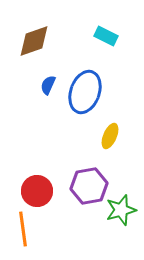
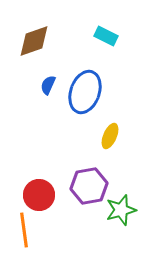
red circle: moved 2 px right, 4 px down
orange line: moved 1 px right, 1 px down
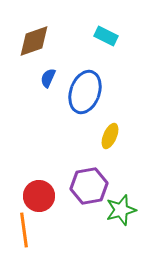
blue semicircle: moved 7 px up
red circle: moved 1 px down
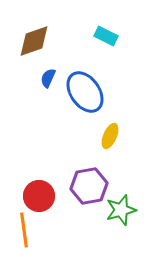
blue ellipse: rotated 54 degrees counterclockwise
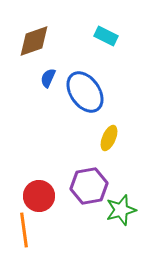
yellow ellipse: moved 1 px left, 2 px down
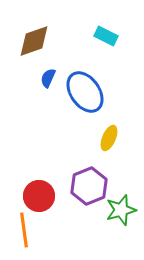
purple hexagon: rotated 12 degrees counterclockwise
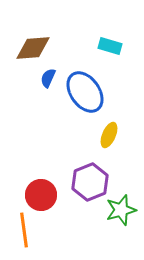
cyan rectangle: moved 4 px right, 10 px down; rotated 10 degrees counterclockwise
brown diamond: moved 1 px left, 7 px down; rotated 15 degrees clockwise
yellow ellipse: moved 3 px up
purple hexagon: moved 1 px right, 4 px up
red circle: moved 2 px right, 1 px up
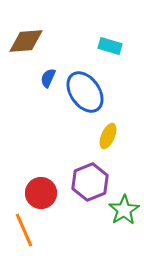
brown diamond: moved 7 px left, 7 px up
yellow ellipse: moved 1 px left, 1 px down
red circle: moved 2 px up
green star: moved 3 px right; rotated 16 degrees counterclockwise
orange line: rotated 16 degrees counterclockwise
